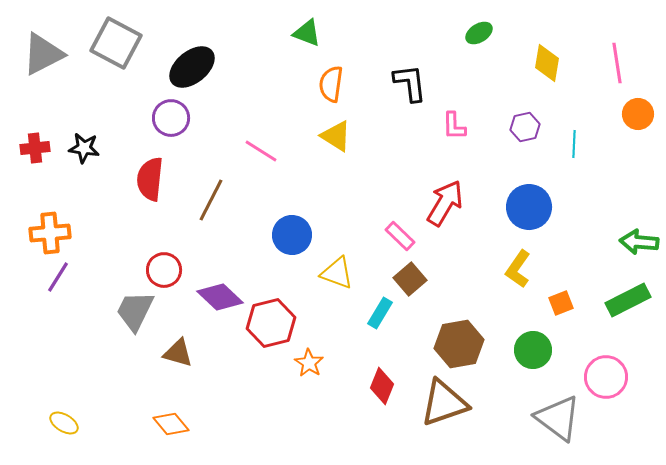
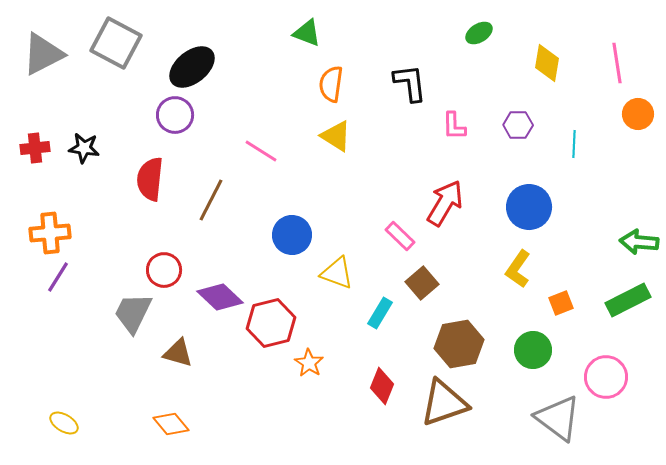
purple circle at (171, 118): moved 4 px right, 3 px up
purple hexagon at (525, 127): moved 7 px left, 2 px up; rotated 12 degrees clockwise
brown square at (410, 279): moved 12 px right, 4 px down
gray trapezoid at (135, 311): moved 2 px left, 2 px down
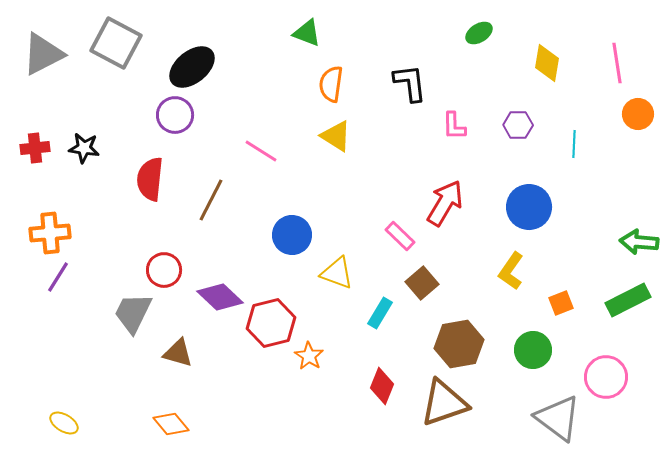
yellow L-shape at (518, 269): moved 7 px left, 2 px down
orange star at (309, 363): moved 7 px up
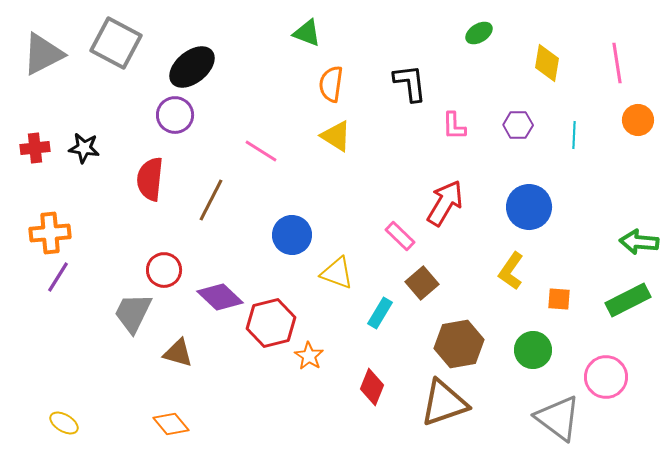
orange circle at (638, 114): moved 6 px down
cyan line at (574, 144): moved 9 px up
orange square at (561, 303): moved 2 px left, 4 px up; rotated 25 degrees clockwise
red diamond at (382, 386): moved 10 px left, 1 px down
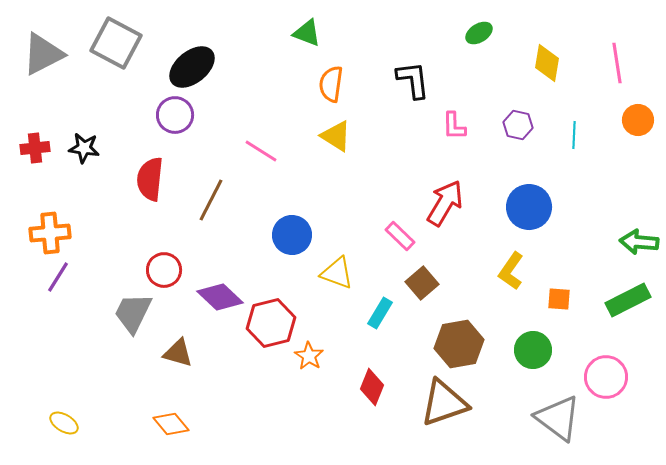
black L-shape at (410, 83): moved 3 px right, 3 px up
purple hexagon at (518, 125): rotated 12 degrees clockwise
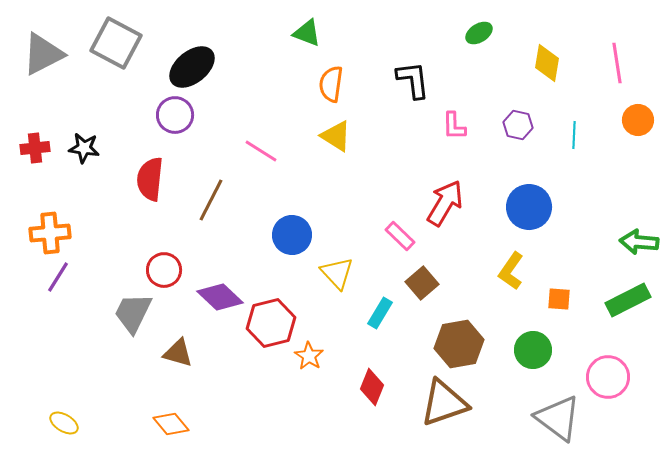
yellow triangle at (337, 273): rotated 27 degrees clockwise
pink circle at (606, 377): moved 2 px right
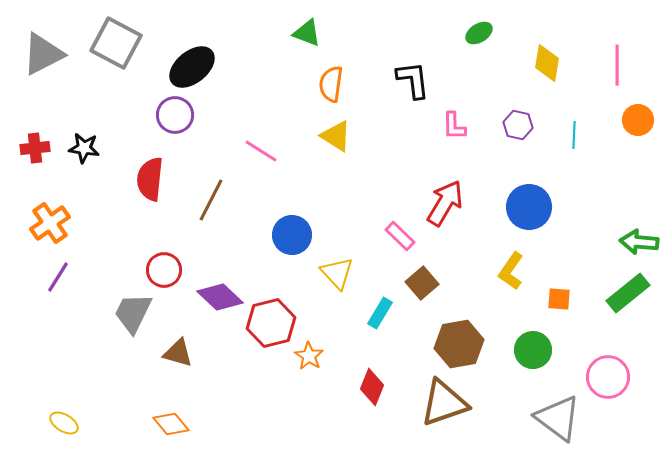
pink line at (617, 63): moved 2 px down; rotated 9 degrees clockwise
orange cross at (50, 233): moved 10 px up; rotated 30 degrees counterclockwise
green rectangle at (628, 300): moved 7 px up; rotated 12 degrees counterclockwise
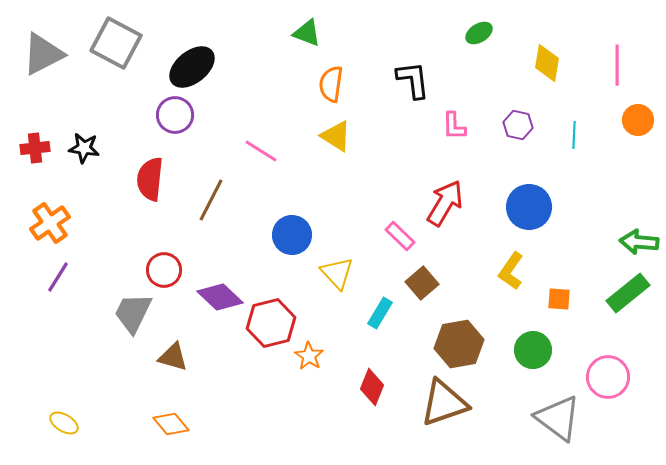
brown triangle at (178, 353): moved 5 px left, 4 px down
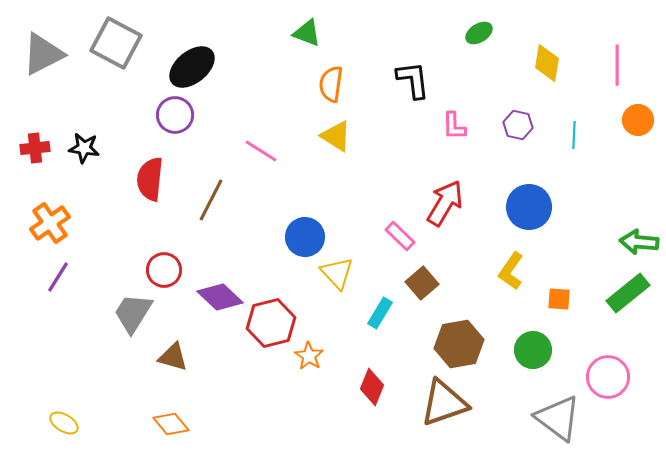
blue circle at (292, 235): moved 13 px right, 2 px down
gray trapezoid at (133, 313): rotated 6 degrees clockwise
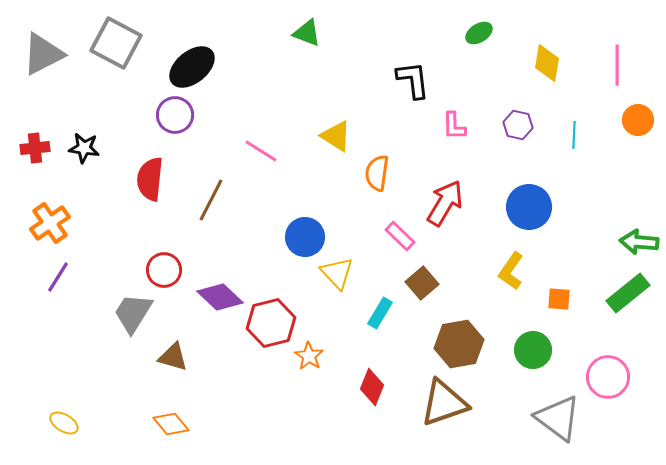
orange semicircle at (331, 84): moved 46 px right, 89 px down
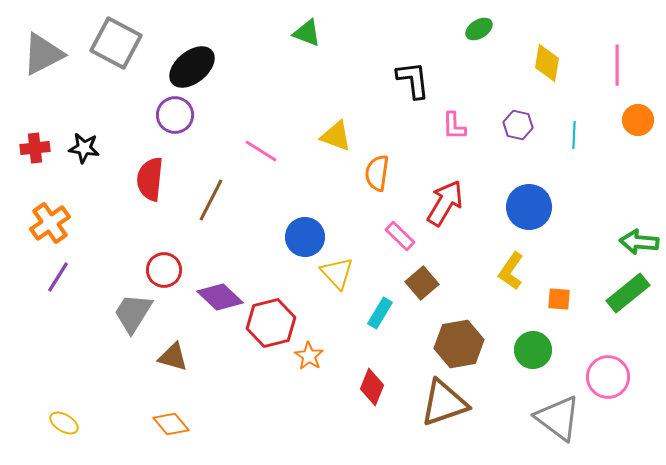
green ellipse at (479, 33): moved 4 px up
yellow triangle at (336, 136): rotated 12 degrees counterclockwise
